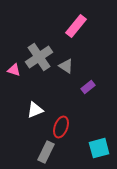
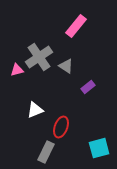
pink triangle: moved 3 px right; rotated 32 degrees counterclockwise
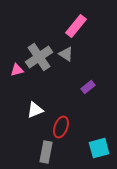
gray triangle: moved 12 px up
gray rectangle: rotated 15 degrees counterclockwise
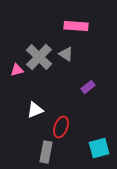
pink rectangle: rotated 55 degrees clockwise
gray cross: rotated 12 degrees counterclockwise
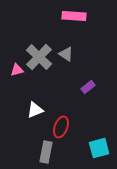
pink rectangle: moved 2 px left, 10 px up
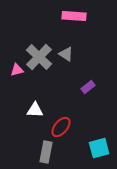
white triangle: rotated 24 degrees clockwise
red ellipse: rotated 20 degrees clockwise
